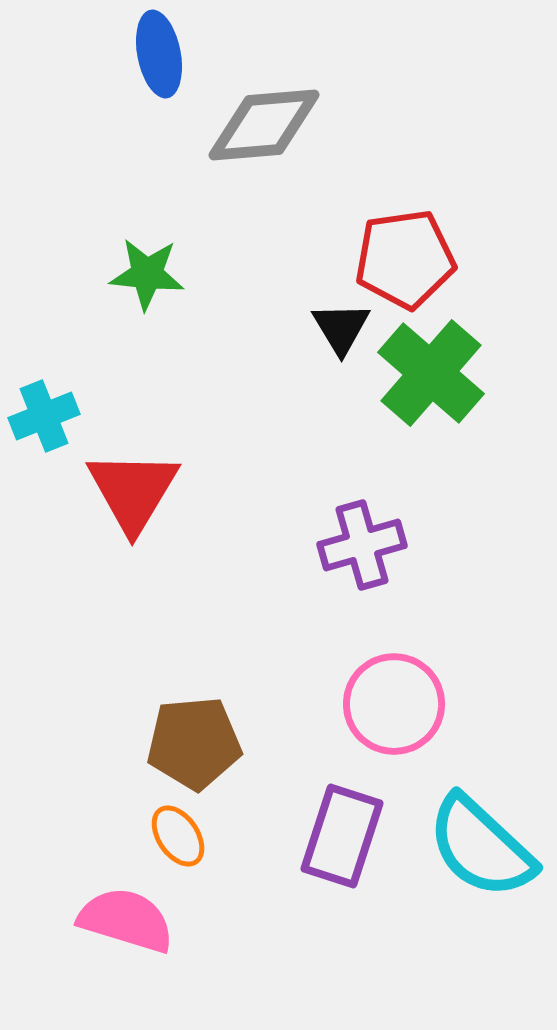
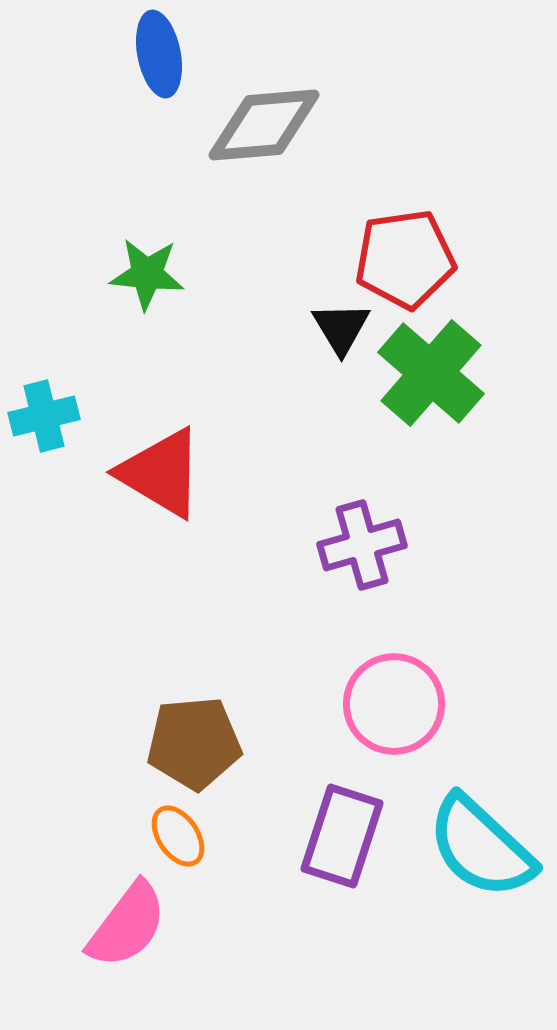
cyan cross: rotated 8 degrees clockwise
red triangle: moved 28 px right, 18 px up; rotated 30 degrees counterclockwise
pink semicircle: moved 1 px right, 5 px down; rotated 110 degrees clockwise
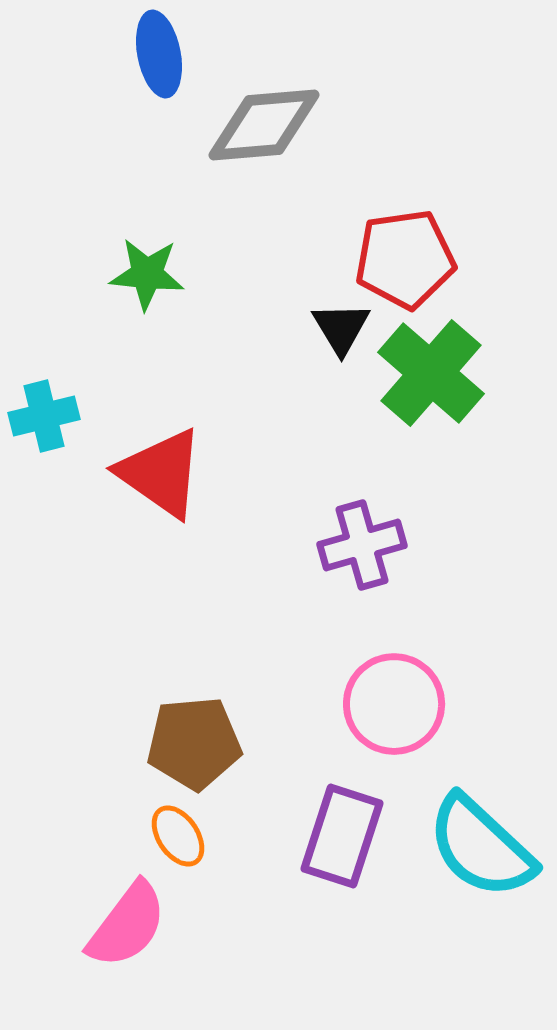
red triangle: rotated 4 degrees clockwise
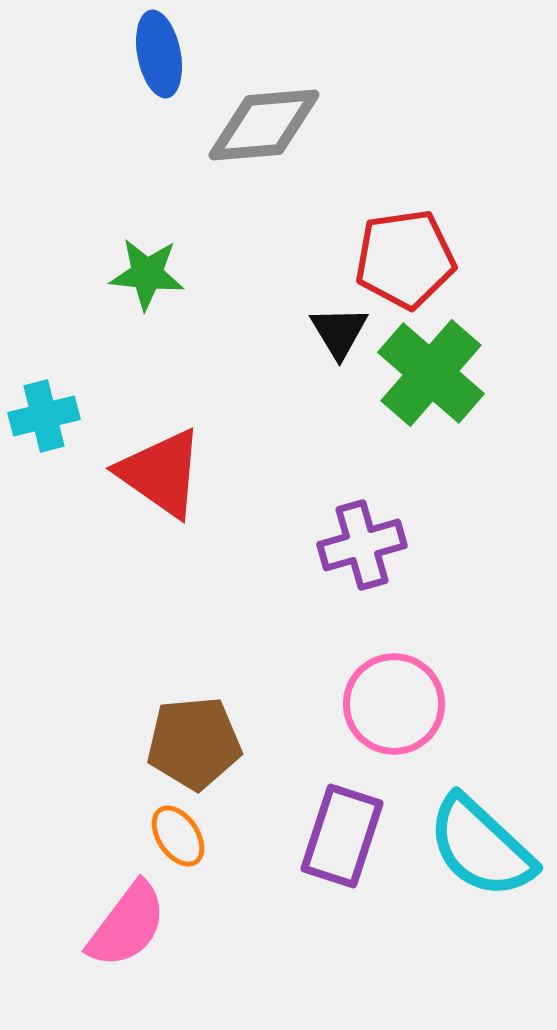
black triangle: moved 2 px left, 4 px down
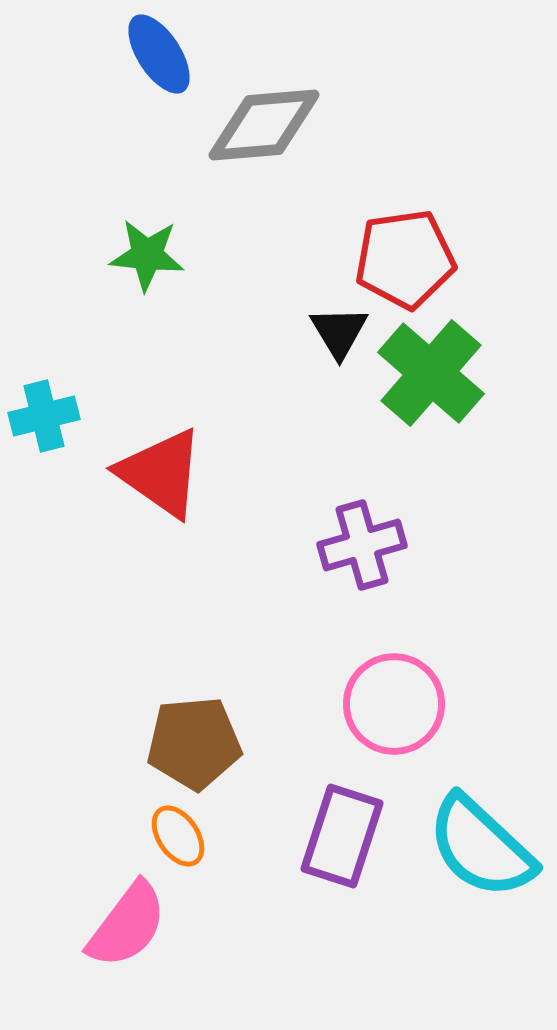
blue ellipse: rotated 22 degrees counterclockwise
green star: moved 19 px up
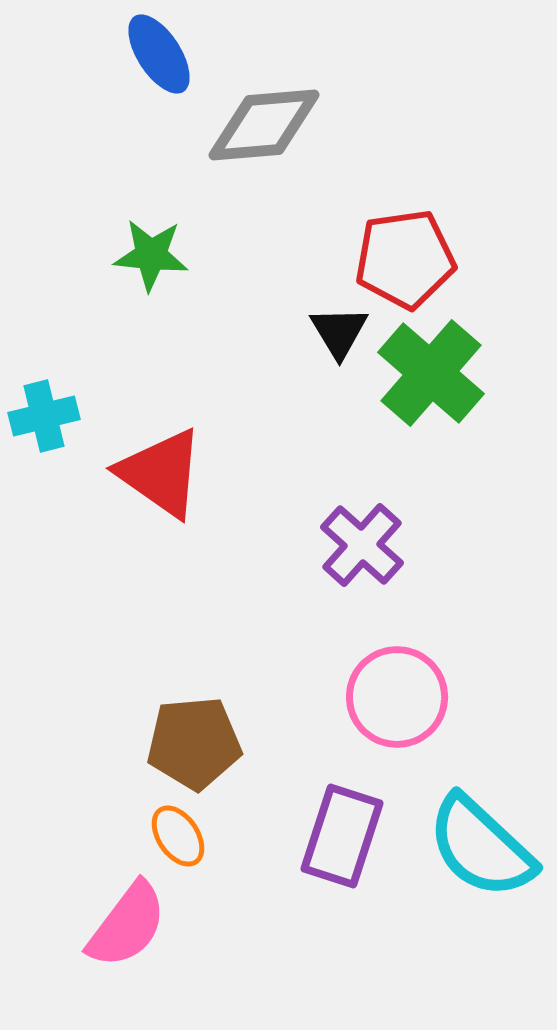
green star: moved 4 px right
purple cross: rotated 32 degrees counterclockwise
pink circle: moved 3 px right, 7 px up
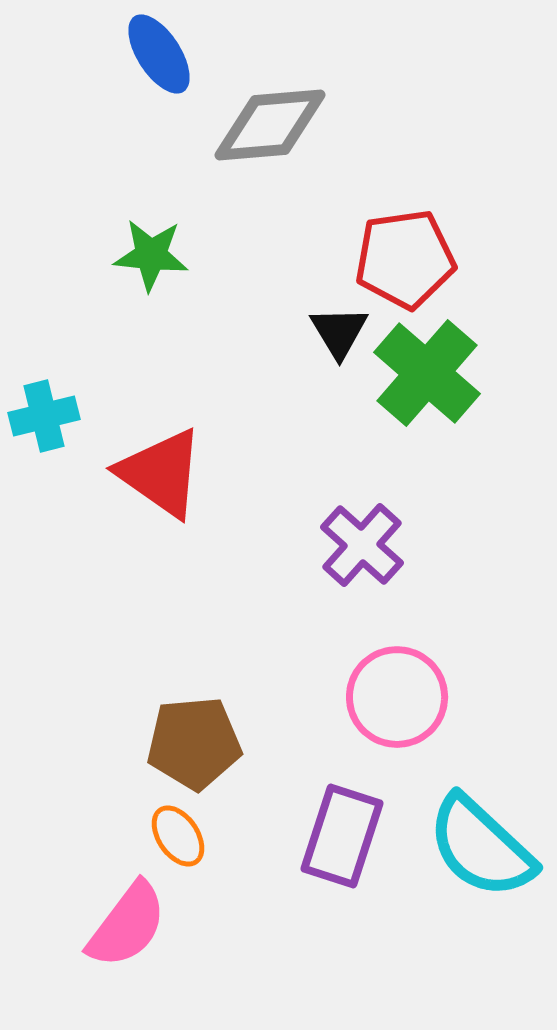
gray diamond: moved 6 px right
green cross: moved 4 px left
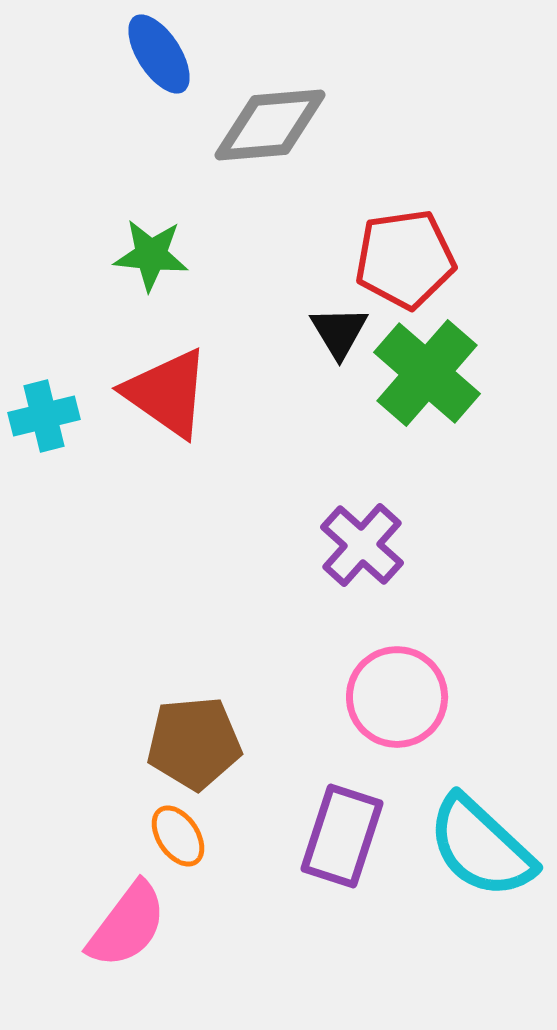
red triangle: moved 6 px right, 80 px up
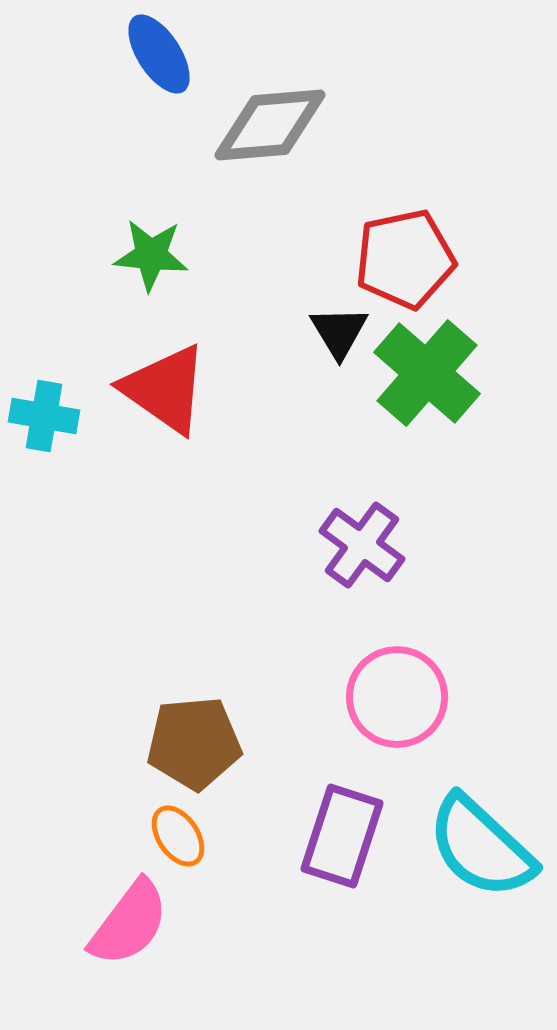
red pentagon: rotated 4 degrees counterclockwise
red triangle: moved 2 px left, 4 px up
cyan cross: rotated 24 degrees clockwise
purple cross: rotated 6 degrees counterclockwise
pink semicircle: moved 2 px right, 2 px up
